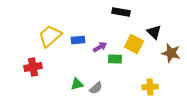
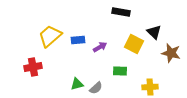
green rectangle: moved 5 px right, 12 px down
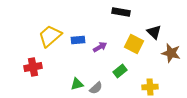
green rectangle: rotated 40 degrees counterclockwise
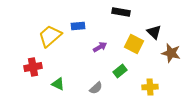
blue rectangle: moved 14 px up
green triangle: moved 19 px left; rotated 40 degrees clockwise
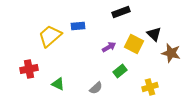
black rectangle: rotated 30 degrees counterclockwise
black triangle: moved 2 px down
purple arrow: moved 9 px right
red cross: moved 4 px left, 2 px down
yellow cross: rotated 14 degrees counterclockwise
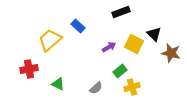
blue rectangle: rotated 48 degrees clockwise
yellow trapezoid: moved 4 px down
yellow cross: moved 18 px left
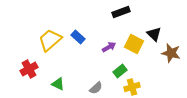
blue rectangle: moved 11 px down
red cross: rotated 18 degrees counterclockwise
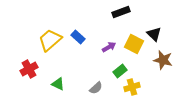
brown star: moved 8 px left, 7 px down
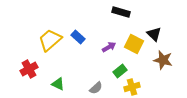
black rectangle: rotated 36 degrees clockwise
